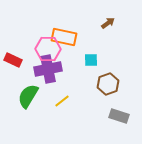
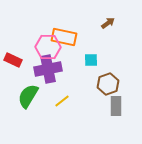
pink hexagon: moved 2 px up
gray rectangle: moved 3 px left, 10 px up; rotated 72 degrees clockwise
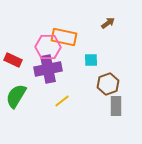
green semicircle: moved 12 px left
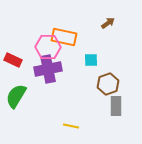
yellow line: moved 9 px right, 25 px down; rotated 49 degrees clockwise
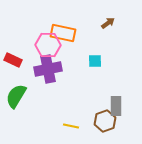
orange rectangle: moved 1 px left, 4 px up
pink hexagon: moved 2 px up
cyan square: moved 4 px right, 1 px down
brown hexagon: moved 3 px left, 37 px down
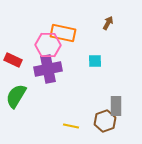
brown arrow: rotated 24 degrees counterclockwise
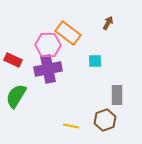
orange rectangle: moved 5 px right; rotated 25 degrees clockwise
gray rectangle: moved 1 px right, 11 px up
brown hexagon: moved 1 px up
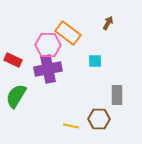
brown hexagon: moved 6 px left, 1 px up; rotated 20 degrees clockwise
